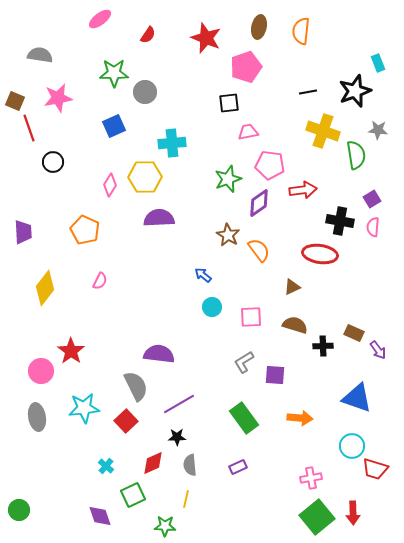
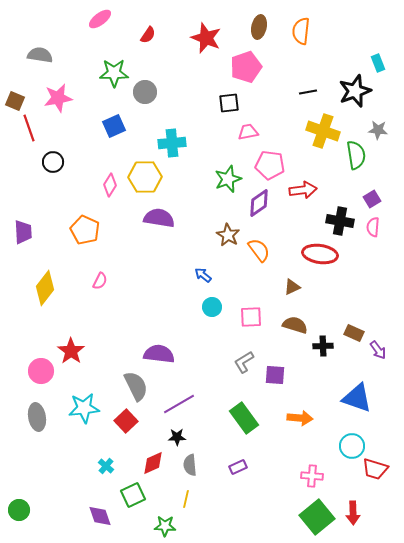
purple semicircle at (159, 218): rotated 12 degrees clockwise
pink cross at (311, 478): moved 1 px right, 2 px up; rotated 15 degrees clockwise
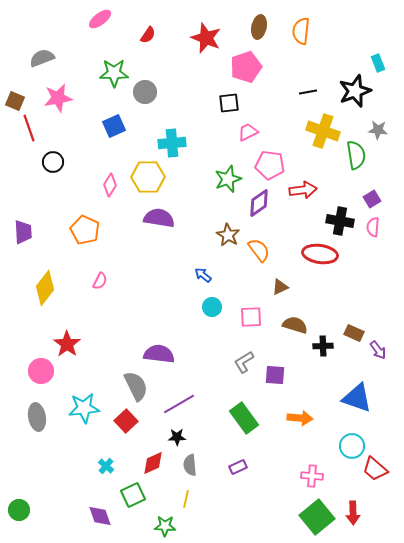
gray semicircle at (40, 55): moved 2 px right, 3 px down; rotated 30 degrees counterclockwise
pink trapezoid at (248, 132): rotated 15 degrees counterclockwise
yellow hexagon at (145, 177): moved 3 px right
brown triangle at (292, 287): moved 12 px left
red star at (71, 351): moved 4 px left, 7 px up
red trapezoid at (375, 469): rotated 24 degrees clockwise
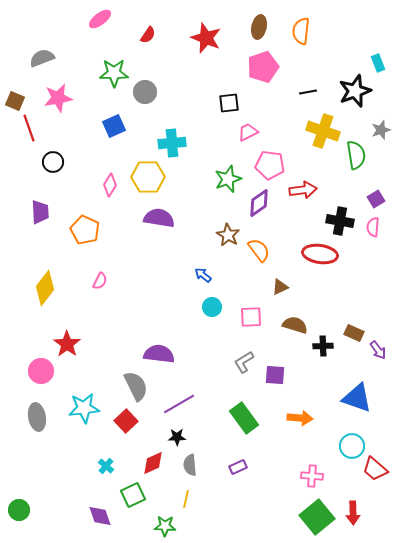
pink pentagon at (246, 67): moved 17 px right
gray star at (378, 130): moved 3 px right; rotated 24 degrees counterclockwise
purple square at (372, 199): moved 4 px right
purple trapezoid at (23, 232): moved 17 px right, 20 px up
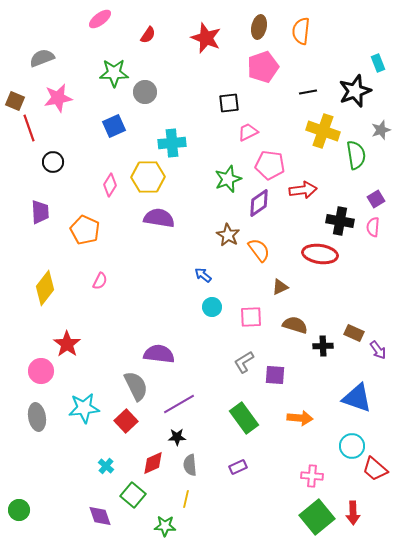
green square at (133, 495): rotated 25 degrees counterclockwise
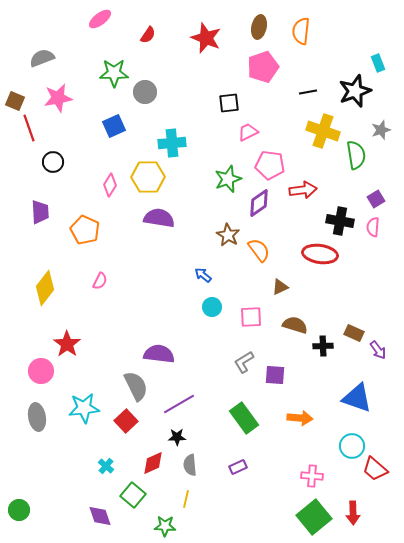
green square at (317, 517): moved 3 px left
